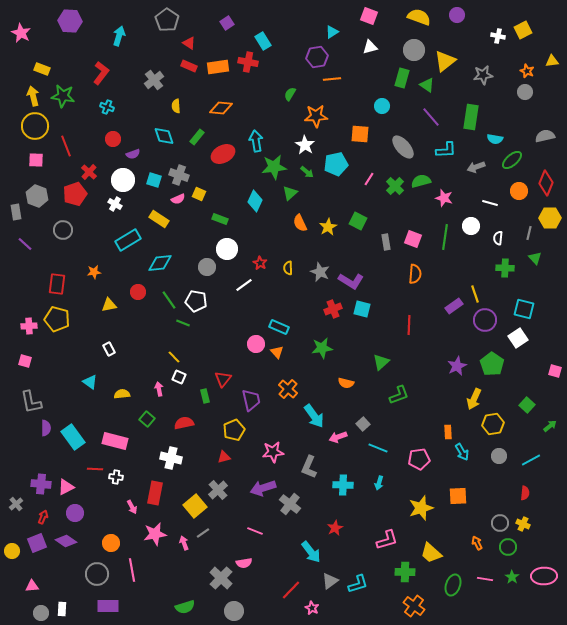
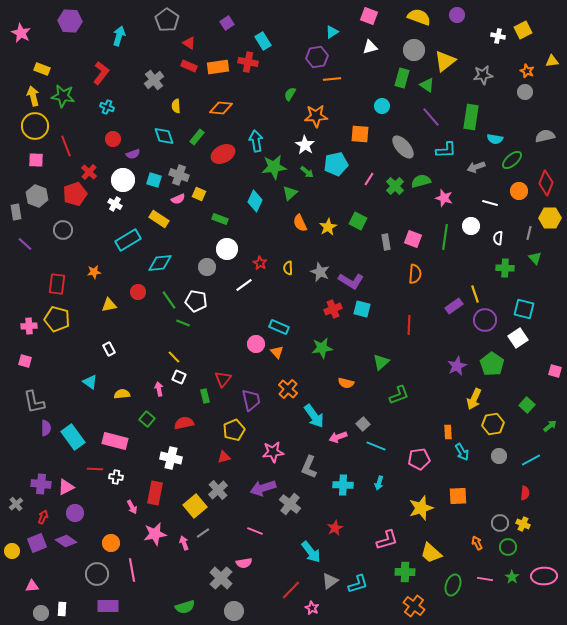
gray L-shape at (31, 402): moved 3 px right
cyan line at (378, 448): moved 2 px left, 2 px up
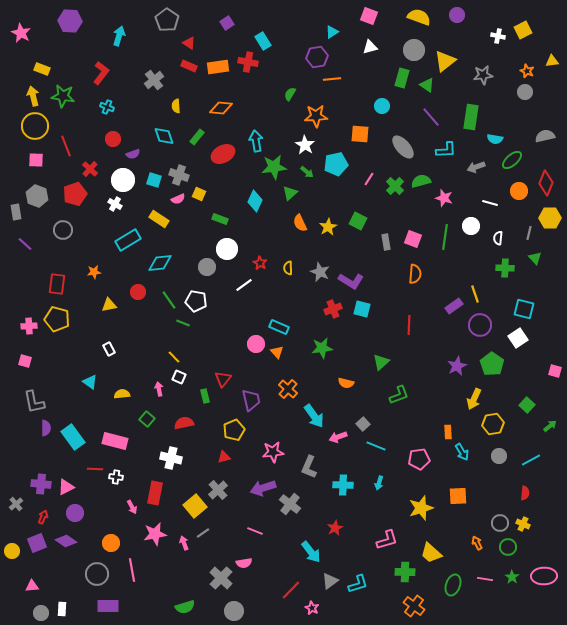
red cross at (89, 172): moved 1 px right, 3 px up
purple circle at (485, 320): moved 5 px left, 5 px down
